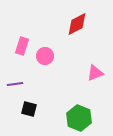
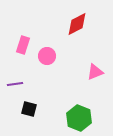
pink rectangle: moved 1 px right, 1 px up
pink circle: moved 2 px right
pink triangle: moved 1 px up
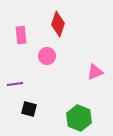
red diamond: moved 19 px left; rotated 45 degrees counterclockwise
pink rectangle: moved 2 px left, 10 px up; rotated 24 degrees counterclockwise
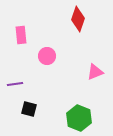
red diamond: moved 20 px right, 5 px up
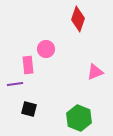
pink rectangle: moved 7 px right, 30 px down
pink circle: moved 1 px left, 7 px up
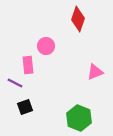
pink circle: moved 3 px up
purple line: moved 1 px up; rotated 35 degrees clockwise
black square: moved 4 px left, 2 px up; rotated 35 degrees counterclockwise
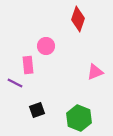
black square: moved 12 px right, 3 px down
